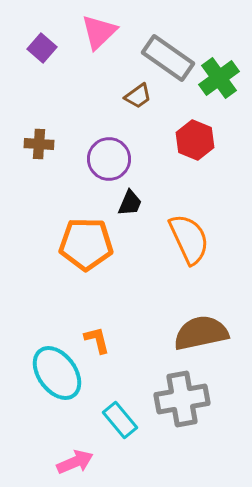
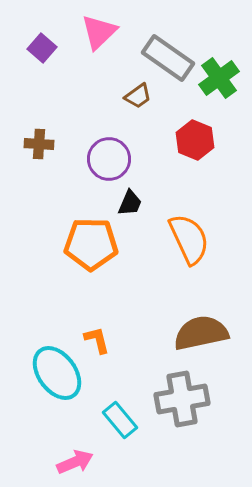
orange pentagon: moved 5 px right
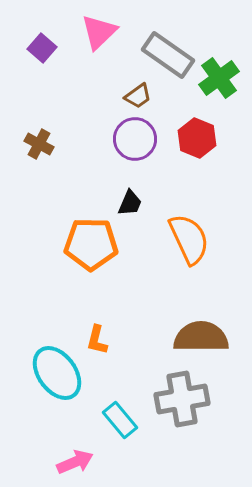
gray rectangle: moved 3 px up
red hexagon: moved 2 px right, 2 px up
brown cross: rotated 24 degrees clockwise
purple circle: moved 26 px right, 20 px up
brown semicircle: moved 4 px down; rotated 12 degrees clockwise
orange L-shape: rotated 152 degrees counterclockwise
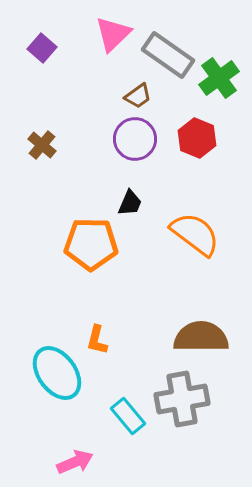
pink triangle: moved 14 px right, 2 px down
brown cross: moved 3 px right, 1 px down; rotated 12 degrees clockwise
orange semicircle: moved 6 px right, 5 px up; rotated 28 degrees counterclockwise
cyan rectangle: moved 8 px right, 4 px up
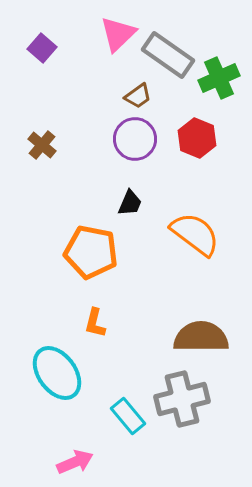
pink triangle: moved 5 px right
green cross: rotated 12 degrees clockwise
orange pentagon: moved 8 px down; rotated 10 degrees clockwise
orange L-shape: moved 2 px left, 17 px up
gray cross: rotated 4 degrees counterclockwise
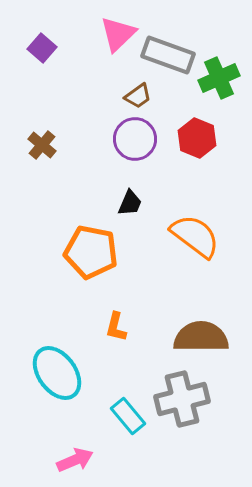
gray rectangle: rotated 15 degrees counterclockwise
orange semicircle: moved 2 px down
orange L-shape: moved 21 px right, 4 px down
pink arrow: moved 2 px up
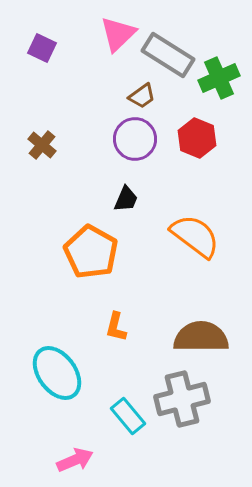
purple square: rotated 16 degrees counterclockwise
gray rectangle: rotated 12 degrees clockwise
brown trapezoid: moved 4 px right
black trapezoid: moved 4 px left, 4 px up
orange pentagon: rotated 18 degrees clockwise
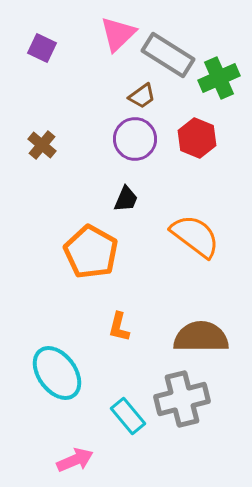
orange L-shape: moved 3 px right
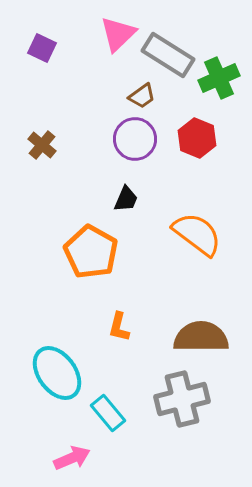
orange semicircle: moved 2 px right, 2 px up
cyan rectangle: moved 20 px left, 3 px up
pink arrow: moved 3 px left, 2 px up
